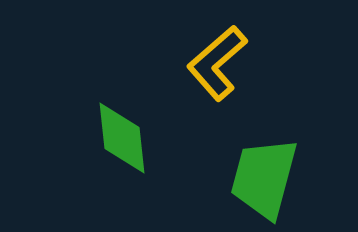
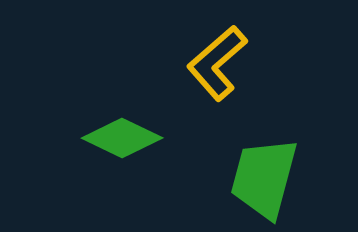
green diamond: rotated 58 degrees counterclockwise
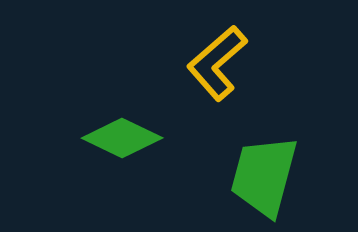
green trapezoid: moved 2 px up
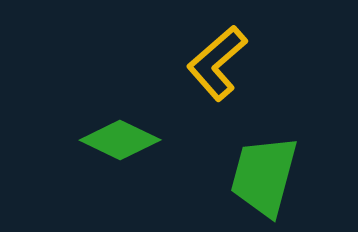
green diamond: moved 2 px left, 2 px down
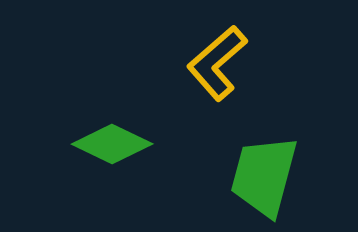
green diamond: moved 8 px left, 4 px down
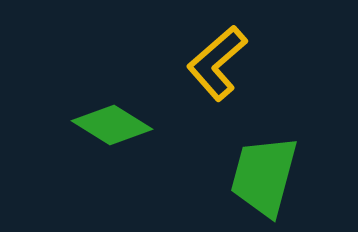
green diamond: moved 19 px up; rotated 6 degrees clockwise
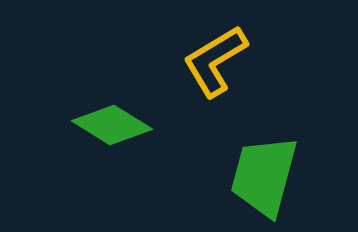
yellow L-shape: moved 2 px left, 2 px up; rotated 10 degrees clockwise
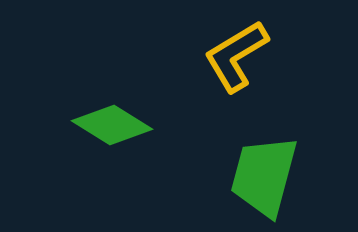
yellow L-shape: moved 21 px right, 5 px up
